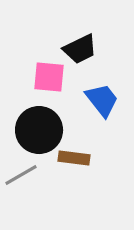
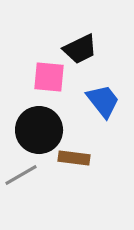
blue trapezoid: moved 1 px right, 1 px down
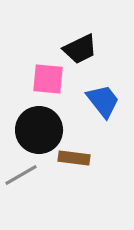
pink square: moved 1 px left, 2 px down
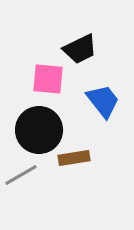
brown rectangle: rotated 16 degrees counterclockwise
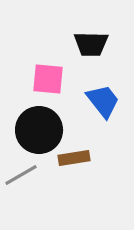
black trapezoid: moved 11 px right, 5 px up; rotated 27 degrees clockwise
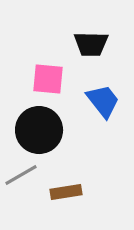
brown rectangle: moved 8 px left, 34 px down
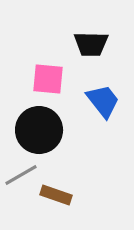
brown rectangle: moved 10 px left, 3 px down; rotated 28 degrees clockwise
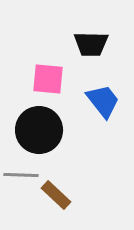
gray line: rotated 32 degrees clockwise
brown rectangle: rotated 24 degrees clockwise
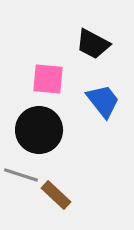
black trapezoid: moved 2 px right; rotated 27 degrees clockwise
gray line: rotated 16 degrees clockwise
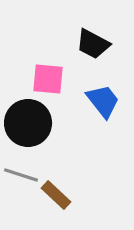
black circle: moved 11 px left, 7 px up
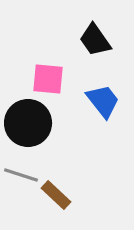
black trapezoid: moved 2 px right, 4 px up; rotated 27 degrees clockwise
